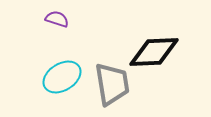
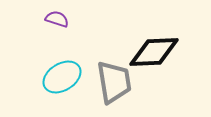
gray trapezoid: moved 2 px right, 2 px up
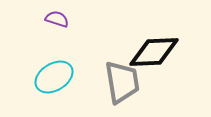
cyan ellipse: moved 8 px left
gray trapezoid: moved 8 px right
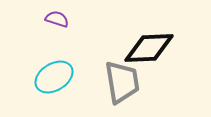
black diamond: moved 5 px left, 4 px up
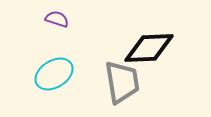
cyan ellipse: moved 3 px up
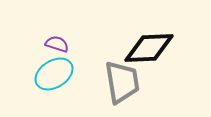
purple semicircle: moved 25 px down
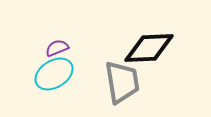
purple semicircle: moved 4 px down; rotated 40 degrees counterclockwise
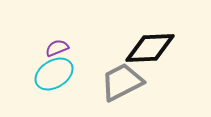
black diamond: moved 1 px right
gray trapezoid: rotated 108 degrees counterclockwise
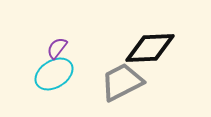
purple semicircle: rotated 30 degrees counterclockwise
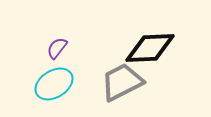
cyan ellipse: moved 10 px down
